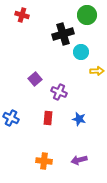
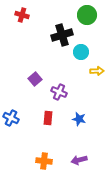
black cross: moved 1 px left, 1 px down
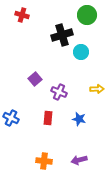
yellow arrow: moved 18 px down
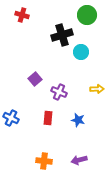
blue star: moved 1 px left, 1 px down
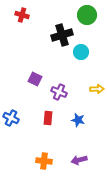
purple square: rotated 24 degrees counterclockwise
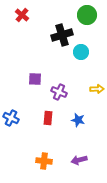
red cross: rotated 24 degrees clockwise
purple square: rotated 24 degrees counterclockwise
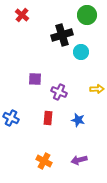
orange cross: rotated 21 degrees clockwise
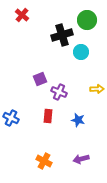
green circle: moved 5 px down
purple square: moved 5 px right; rotated 24 degrees counterclockwise
red rectangle: moved 2 px up
purple arrow: moved 2 px right, 1 px up
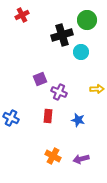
red cross: rotated 24 degrees clockwise
orange cross: moved 9 px right, 5 px up
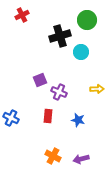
black cross: moved 2 px left, 1 px down
purple square: moved 1 px down
